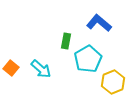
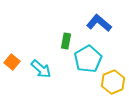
orange square: moved 1 px right, 6 px up
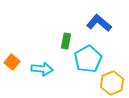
cyan arrow: moved 1 px right; rotated 35 degrees counterclockwise
yellow hexagon: moved 1 px left, 1 px down
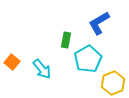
blue L-shape: rotated 70 degrees counterclockwise
green rectangle: moved 1 px up
cyan arrow: rotated 45 degrees clockwise
yellow hexagon: moved 1 px right
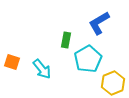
orange square: rotated 21 degrees counterclockwise
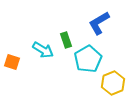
green rectangle: rotated 28 degrees counterclockwise
cyan arrow: moved 1 px right, 19 px up; rotated 20 degrees counterclockwise
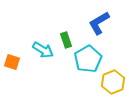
yellow hexagon: moved 1 px up
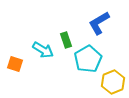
orange square: moved 3 px right, 2 px down
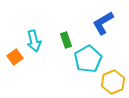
blue L-shape: moved 4 px right
cyan arrow: moved 9 px left, 9 px up; rotated 45 degrees clockwise
orange square: moved 7 px up; rotated 35 degrees clockwise
